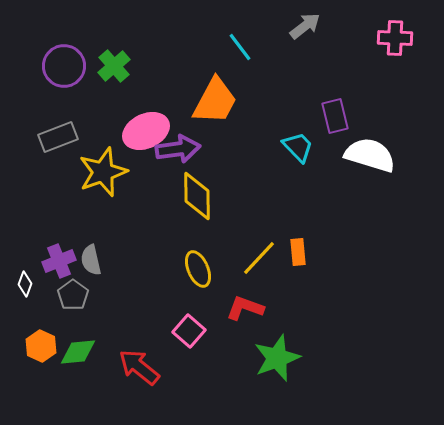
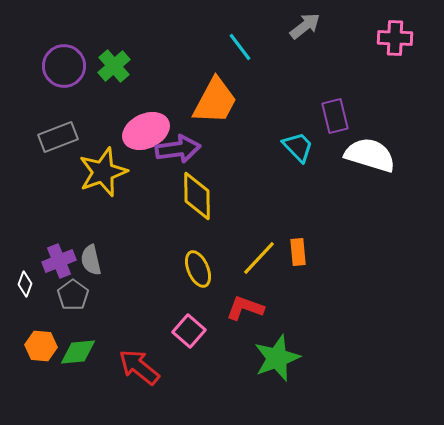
orange hexagon: rotated 20 degrees counterclockwise
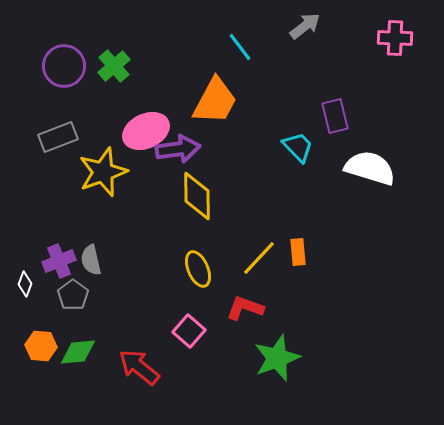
white semicircle: moved 13 px down
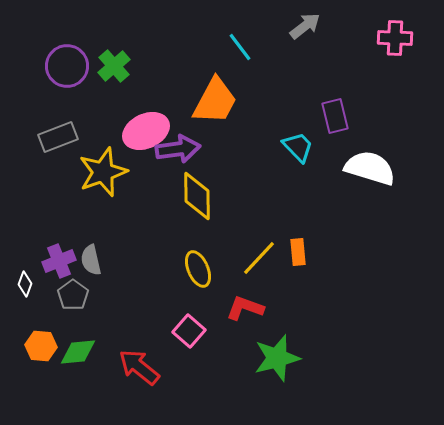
purple circle: moved 3 px right
green star: rotated 6 degrees clockwise
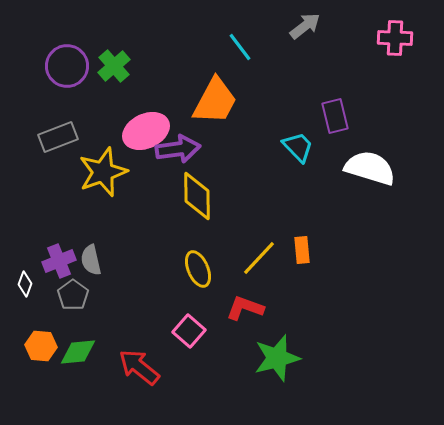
orange rectangle: moved 4 px right, 2 px up
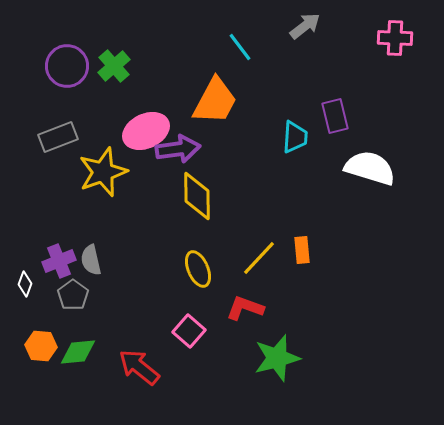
cyan trapezoid: moved 3 px left, 10 px up; rotated 48 degrees clockwise
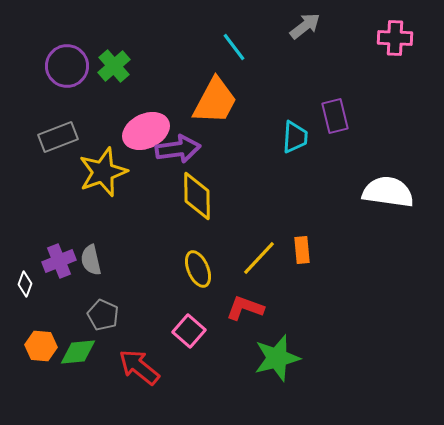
cyan line: moved 6 px left
white semicircle: moved 18 px right, 24 px down; rotated 9 degrees counterclockwise
gray pentagon: moved 30 px right, 20 px down; rotated 12 degrees counterclockwise
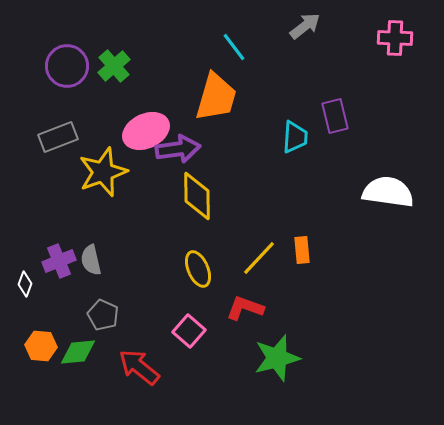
orange trapezoid: moved 1 px right, 4 px up; rotated 12 degrees counterclockwise
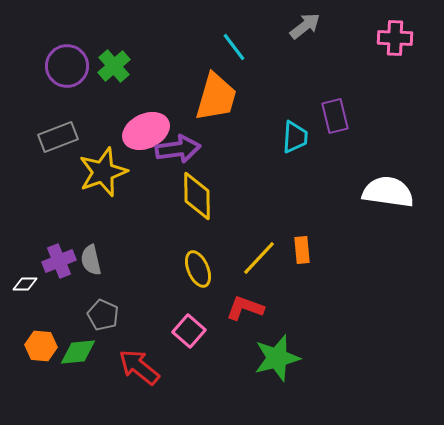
white diamond: rotated 70 degrees clockwise
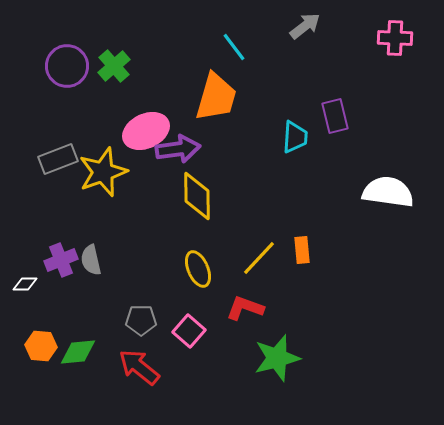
gray rectangle: moved 22 px down
purple cross: moved 2 px right, 1 px up
gray pentagon: moved 38 px right, 5 px down; rotated 24 degrees counterclockwise
